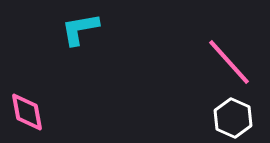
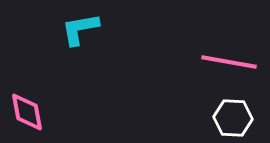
pink line: rotated 38 degrees counterclockwise
white hexagon: rotated 21 degrees counterclockwise
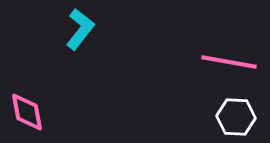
cyan L-shape: rotated 138 degrees clockwise
white hexagon: moved 3 px right, 1 px up
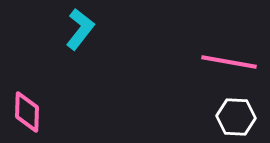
pink diamond: rotated 12 degrees clockwise
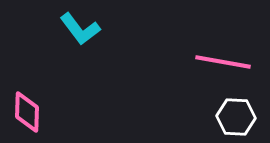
cyan L-shape: rotated 105 degrees clockwise
pink line: moved 6 px left
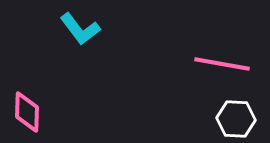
pink line: moved 1 px left, 2 px down
white hexagon: moved 2 px down
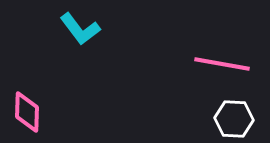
white hexagon: moved 2 px left
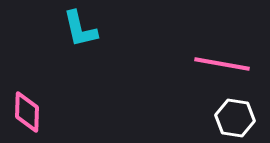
cyan L-shape: rotated 24 degrees clockwise
white hexagon: moved 1 px right, 1 px up; rotated 6 degrees clockwise
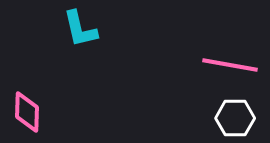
pink line: moved 8 px right, 1 px down
white hexagon: rotated 9 degrees counterclockwise
